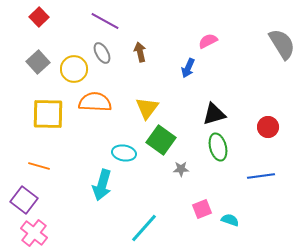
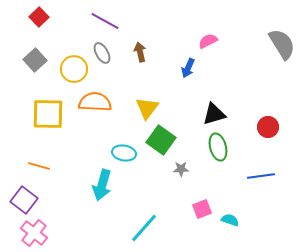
gray square: moved 3 px left, 2 px up
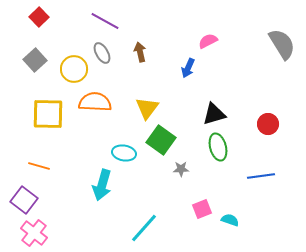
red circle: moved 3 px up
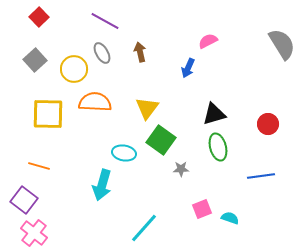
cyan semicircle: moved 2 px up
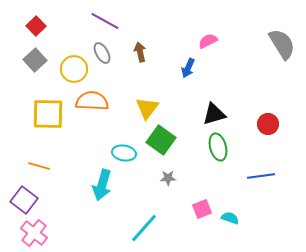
red square: moved 3 px left, 9 px down
orange semicircle: moved 3 px left, 1 px up
gray star: moved 13 px left, 9 px down
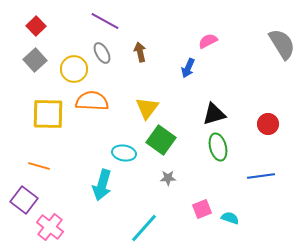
pink cross: moved 16 px right, 6 px up
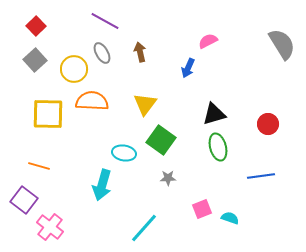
yellow triangle: moved 2 px left, 4 px up
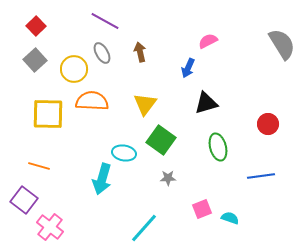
black triangle: moved 8 px left, 11 px up
cyan arrow: moved 6 px up
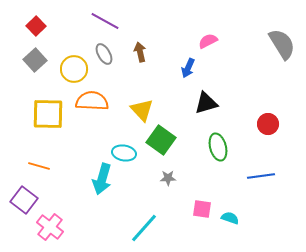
gray ellipse: moved 2 px right, 1 px down
yellow triangle: moved 3 px left, 6 px down; rotated 20 degrees counterclockwise
pink square: rotated 30 degrees clockwise
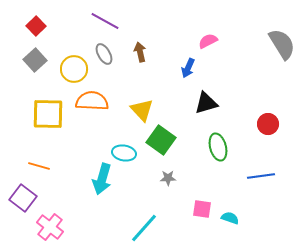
purple square: moved 1 px left, 2 px up
